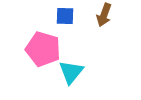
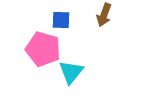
blue square: moved 4 px left, 4 px down
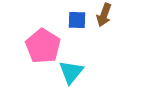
blue square: moved 16 px right
pink pentagon: moved 3 px up; rotated 16 degrees clockwise
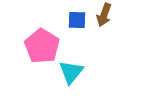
pink pentagon: moved 1 px left
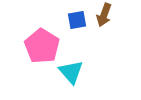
blue square: rotated 12 degrees counterclockwise
cyan triangle: rotated 20 degrees counterclockwise
